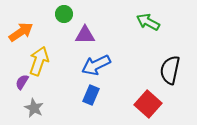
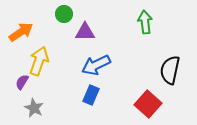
green arrow: moved 3 px left; rotated 55 degrees clockwise
purple triangle: moved 3 px up
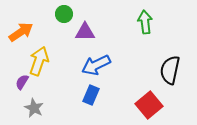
red square: moved 1 px right, 1 px down; rotated 8 degrees clockwise
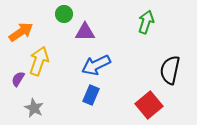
green arrow: moved 1 px right; rotated 25 degrees clockwise
purple semicircle: moved 4 px left, 3 px up
